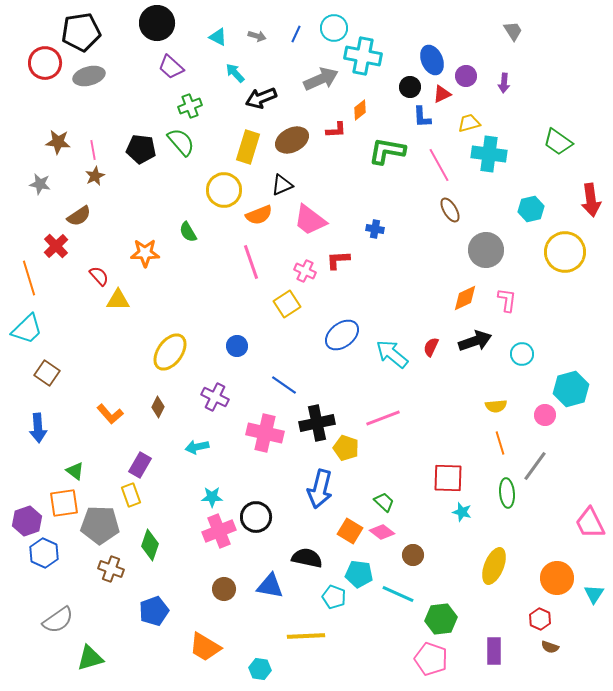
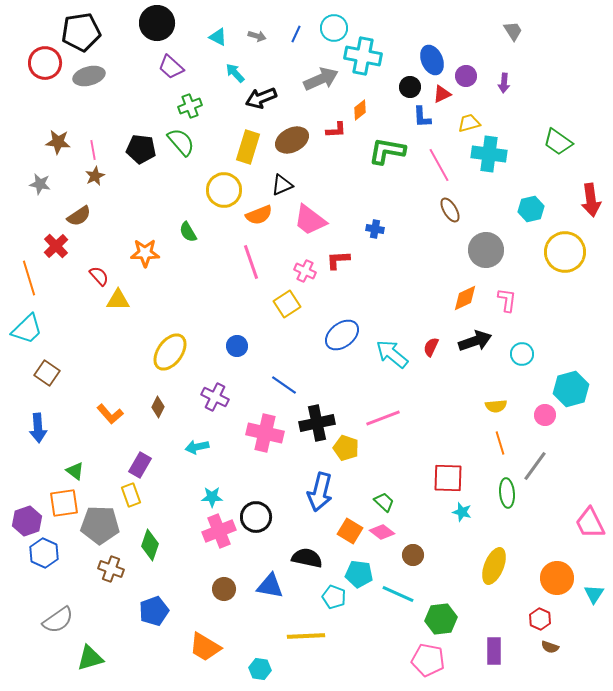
blue arrow at (320, 489): moved 3 px down
pink pentagon at (431, 659): moved 3 px left, 1 px down; rotated 8 degrees counterclockwise
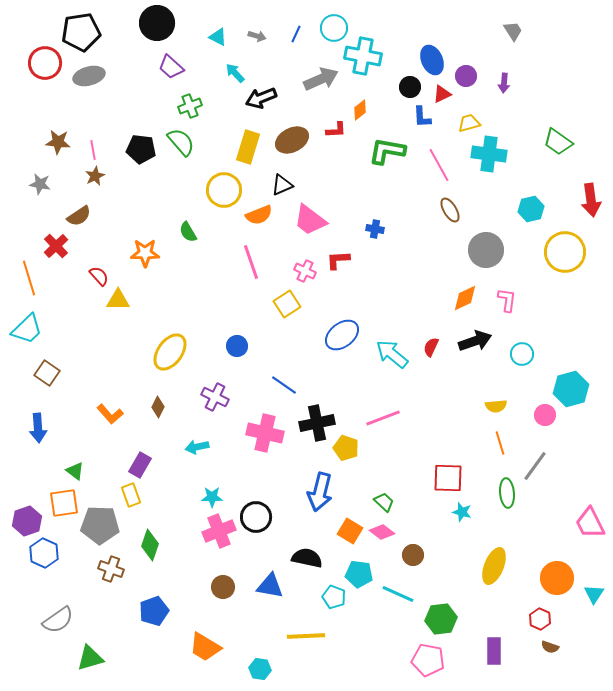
brown circle at (224, 589): moved 1 px left, 2 px up
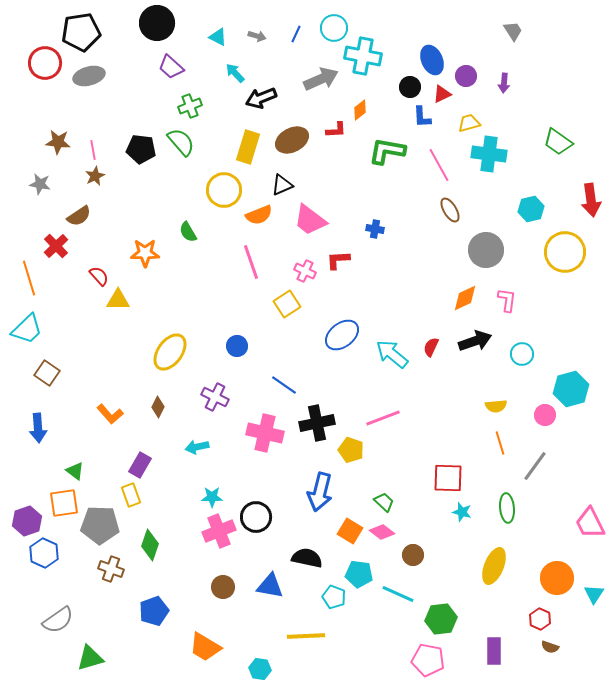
yellow pentagon at (346, 448): moved 5 px right, 2 px down
green ellipse at (507, 493): moved 15 px down
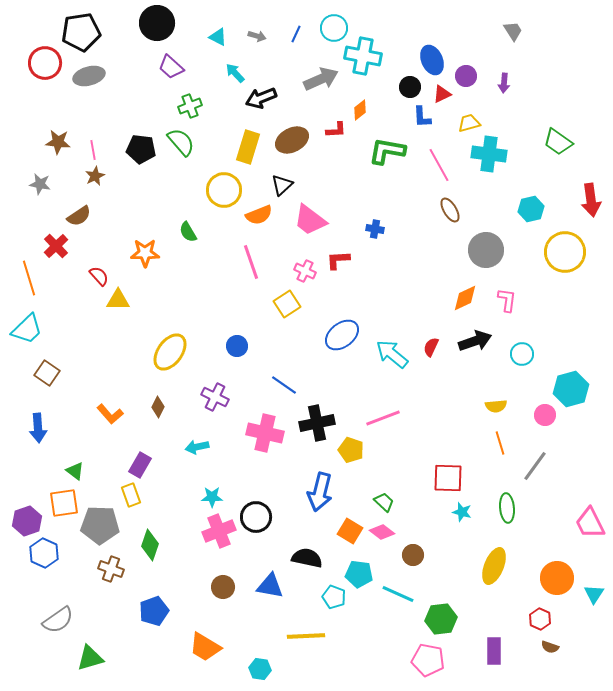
black triangle at (282, 185): rotated 20 degrees counterclockwise
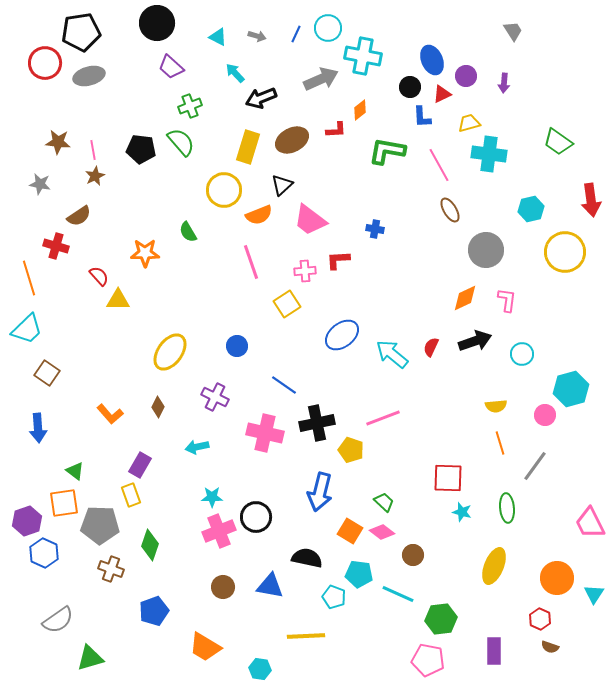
cyan circle at (334, 28): moved 6 px left
red cross at (56, 246): rotated 30 degrees counterclockwise
pink cross at (305, 271): rotated 30 degrees counterclockwise
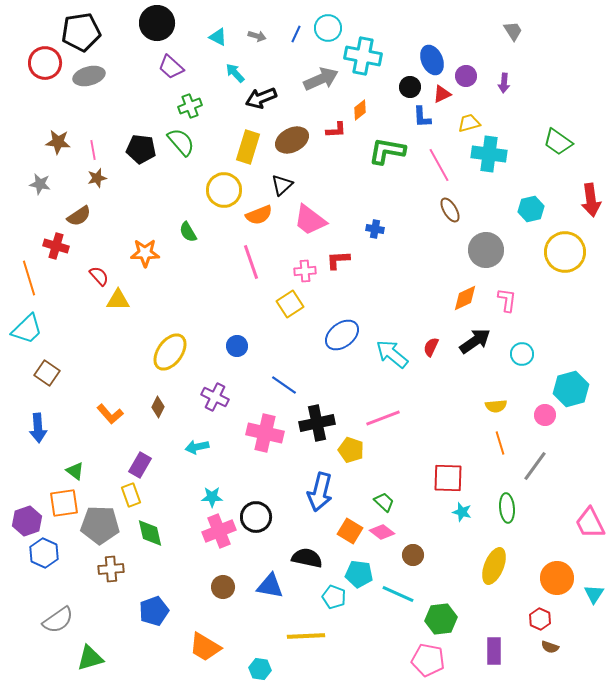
brown star at (95, 176): moved 2 px right, 2 px down; rotated 12 degrees clockwise
yellow square at (287, 304): moved 3 px right
black arrow at (475, 341): rotated 16 degrees counterclockwise
green diamond at (150, 545): moved 12 px up; rotated 32 degrees counterclockwise
brown cross at (111, 569): rotated 25 degrees counterclockwise
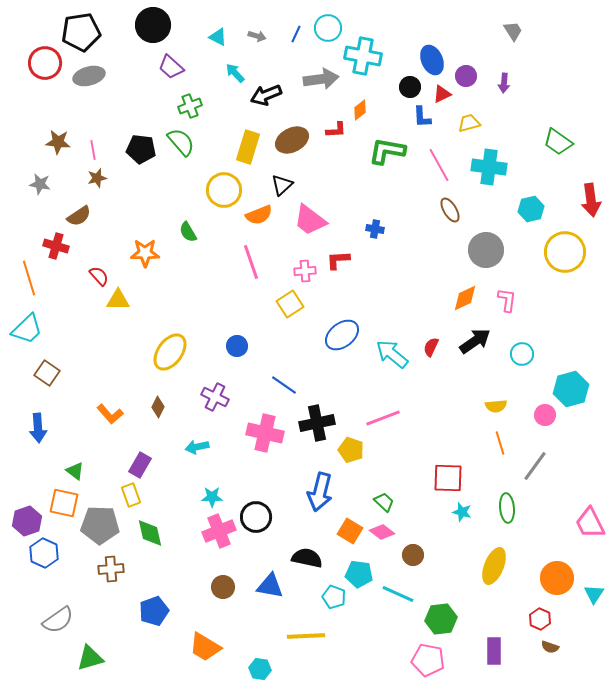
black circle at (157, 23): moved 4 px left, 2 px down
gray arrow at (321, 79): rotated 16 degrees clockwise
black arrow at (261, 98): moved 5 px right, 3 px up
cyan cross at (489, 154): moved 13 px down
orange square at (64, 503): rotated 20 degrees clockwise
